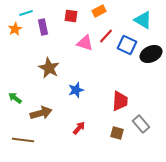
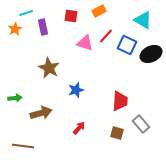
green arrow: rotated 136 degrees clockwise
brown line: moved 6 px down
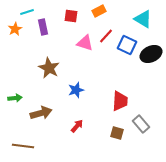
cyan line: moved 1 px right, 1 px up
cyan triangle: moved 1 px up
red arrow: moved 2 px left, 2 px up
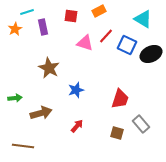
red trapezoid: moved 2 px up; rotated 15 degrees clockwise
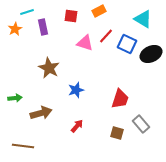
blue square: moved 1 px up
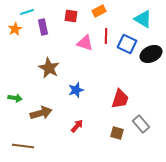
red line: rotated 42 degrees counterclockwise
green arrow: rotated 16 degrees clockwise
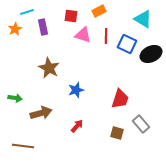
pink triangle: moved 2 px left, 8 px up
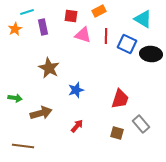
black ellipse: rotated 30 degrees clockwise
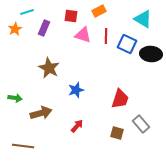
purple rectangle: moved 1 px right, 1 px down; rotated 35 degrees clockwise
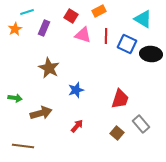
red square: rotated 24 degrees clockwise
brown square: rotated 24 degrees clockwise
